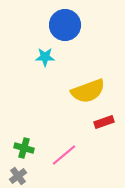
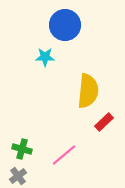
yellow semicircle: rotated 64 degrees counterclockwise
red rectangle: rotated 24 degrees counterclockwise
green cross: moved 2 px left, 1 px down
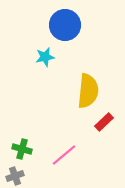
cyan star: rotated 12 degrees counterclockwise
gray cross: moved 3 px left; rotated 18 degrees clockwise
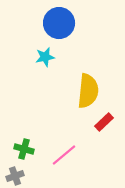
blue circle: moved 6 px left, 2 px up
green cross: moved 2 px right
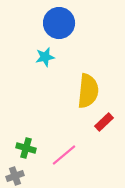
green cross: moved 2 px right, 1 px up
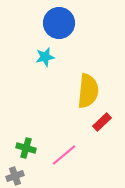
red rectangle: moved 2 px left
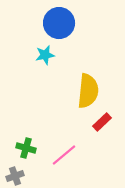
cyan star: moved 2 px up
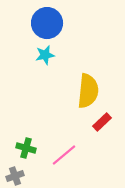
blue circle: moved 12 px left
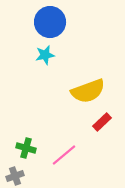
blue circle: moved 3 px right, 1 px up
yellow semicircle: rotated 64 degrees clockwise
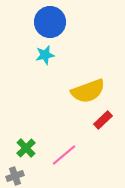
red rectangle: moved 1 px right, 2 px up
green cross: rotated 30 degrees clockwise
